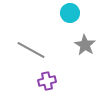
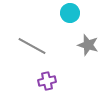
gray star: moved 3 px right; rotated 15 degrees counterclockwise
gray line: moved 1 px right, 4 px up
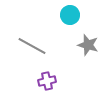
cyan circle: moved 2 px down
